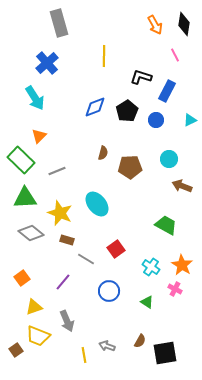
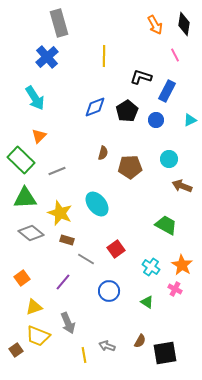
blue cross at (47, 63): moved 6 px up
gray arrow at (67, 321): moved 1 px right, 2 px down
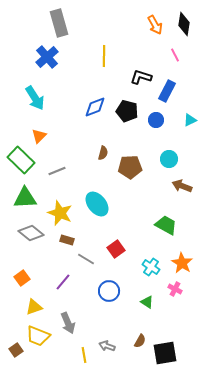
black pentagon at (127, 111): rotated 25 degrees counterclockwise
orange star at (182, 265): moved 2 px up
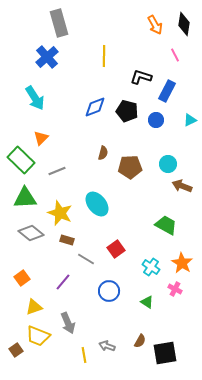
orange triangle at (39, 136): moved 2 px right, 2 px down
cyan circle at (169, 159): moved 1 px left, 5 px down
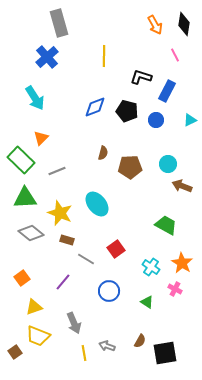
gray arrow at (68, 323): moved 6 px right
brown square at (16, 350): moved 1 px left, 2 px down
yellow line at (84, 355): moved 2 px up
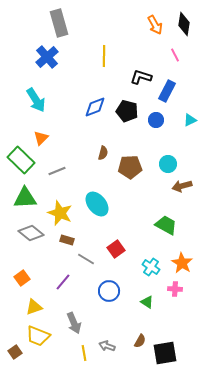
cyan arrow at (35, 98): moved 1 px right, 2 px down
brown arrow at (182, 186): rotated 36 degrees counterclockwise
pink cross at (175, 289): rotated 24 degrees counterclockwise
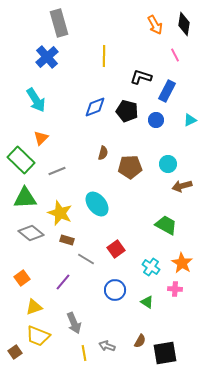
blue circle at (109, 291): moved 6 px right, 1 px up
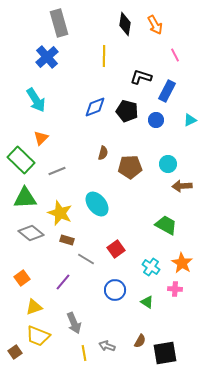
black diamond at (184, 24): moved 59 px left
brown arrow at (182, 186): rotated 12 degrees clockwise
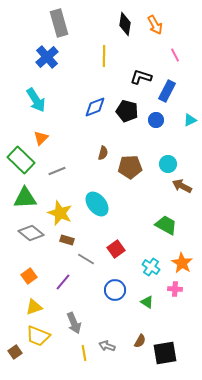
brown arrow at (182, 186): rotated 30 degrees clockwise
orange square at (22, 278): moved 7 px right, 2 px up
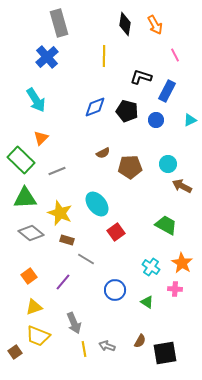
brown semicircle at (103, 153): rotated 48 degrees clockwise
red square at (116, 249): moved 17 px up
yellow line at (84, 353): moved 4 px up
